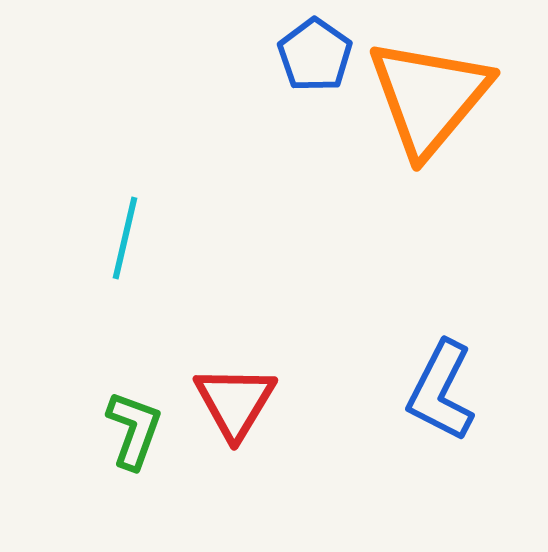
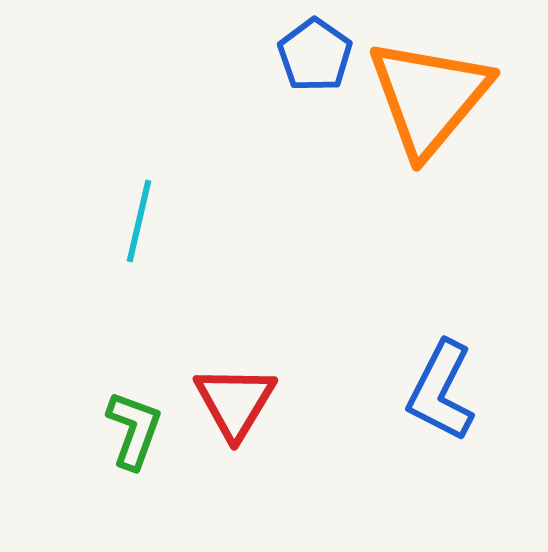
cyan line: moved 14 px right, 17 px up
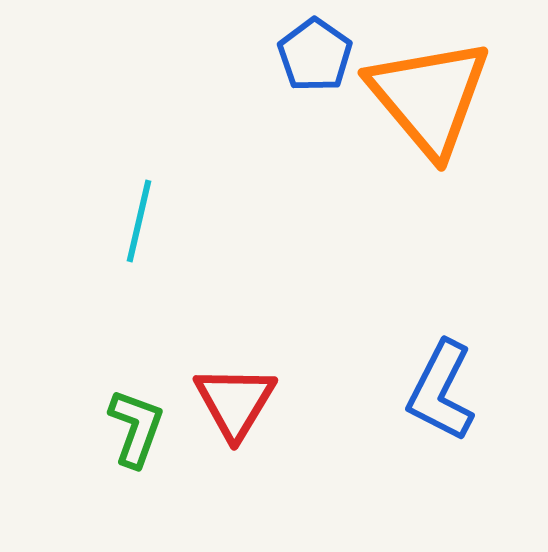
orange triangle: rotated 20 degrees counterclockwise
green L-shape: moved 2 px right, 2 px up
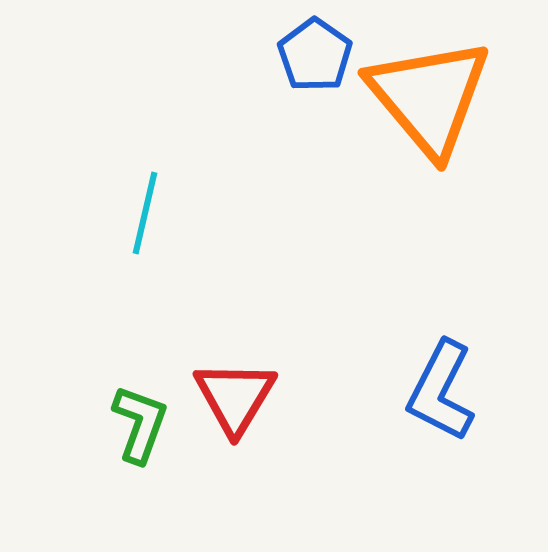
cyan line: moved 6 px right, 8 px up
red triangle: moved 5 px up
green L-shape: moved 4 px right, 4 px up
